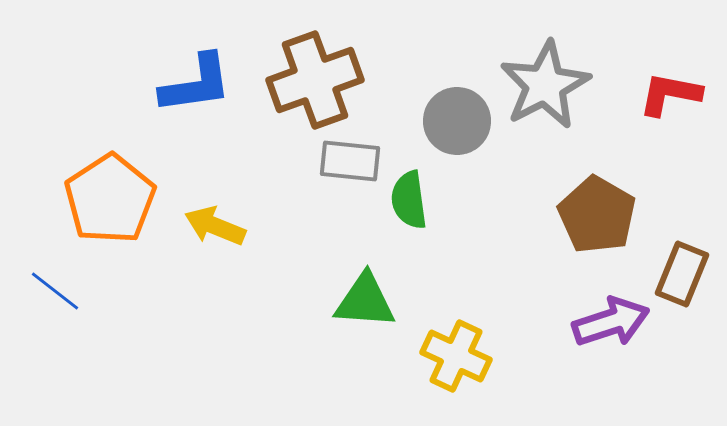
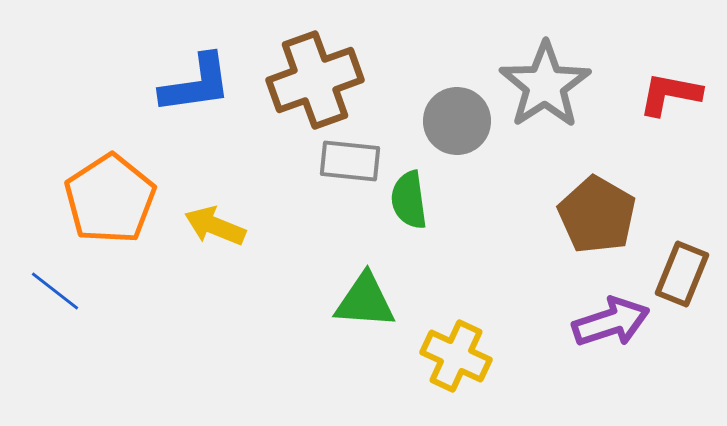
gray star: rotated 6 degrees counterclockwise
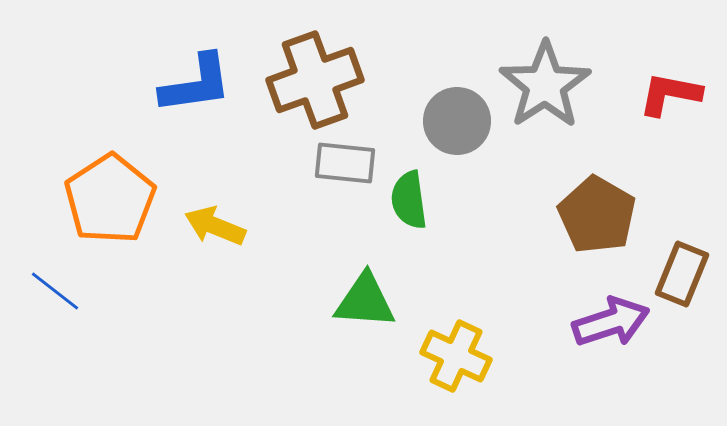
gray rectangle: moved 5 px left, 2 px down
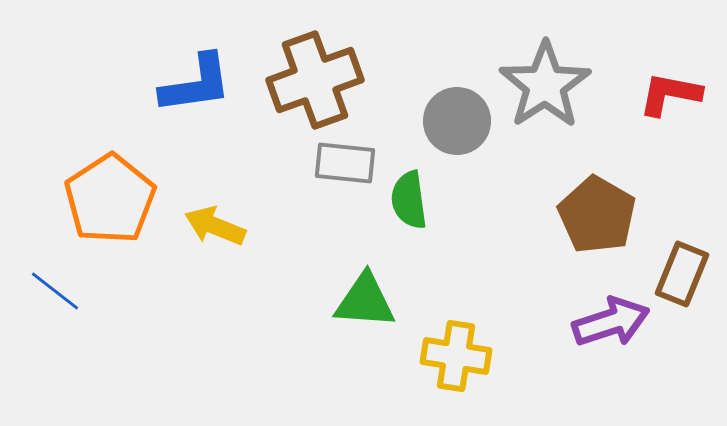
yellow cross: rotated 16 degrees counterclockwise
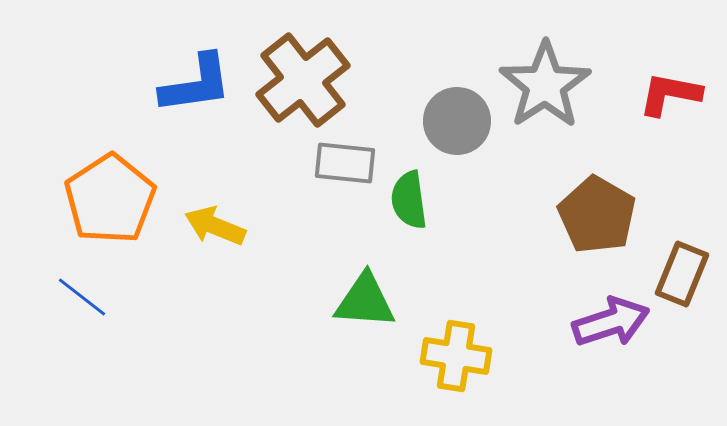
brown cross: moved 12 px left; rotated 18 degrees counterclockwise
blue line: moved 27 px right, 6 px down
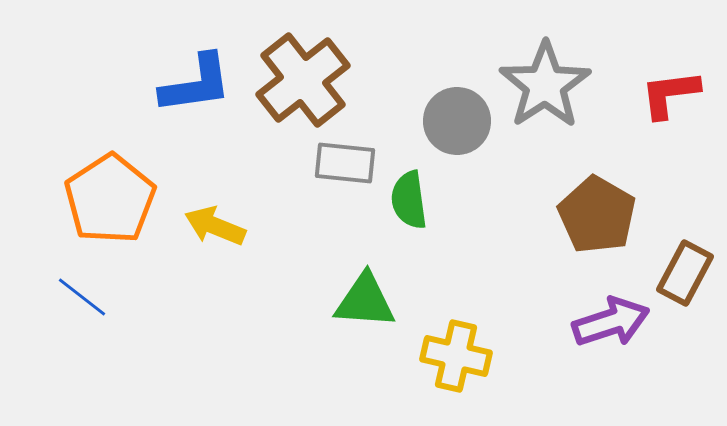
red L-shape: rotated 18 degrees counterclockwise
brown rectangle: moved 3 px right, 1 px up; rotated 6 degrees clockwise
yellow cross: rotated 4 degrees clockwise
